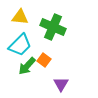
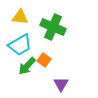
cyan trapezoid: rotated 15 degrees clockwise
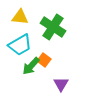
green cross: rotated 10 degrees clockwise
green arrow: moved 4 px right
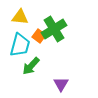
green cross: moved 1 px right, 2 px down; rotated 25 degrees clockwise
cyan trapezoid: rotated 45 degrees counterclockwise
orange square: moved 5 px left, 24 px up
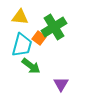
green cross: moved 2 px up
orange square: moved 2 px down
cyan trapezoid: moved 2 px right
green arrow: rotated 96 degrees counterclockwise
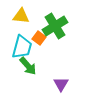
yellow triangle: moved 1 px right, 1 px up
green cross: moved 1 px right, 1 px up
cyan trapezoid: moved 2 px down
green arrow: moved 3 px left; rotated 12 degrees clockwise
